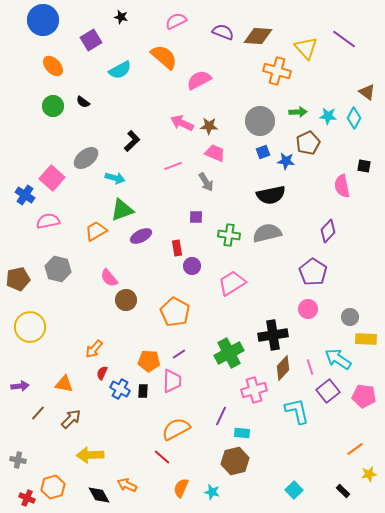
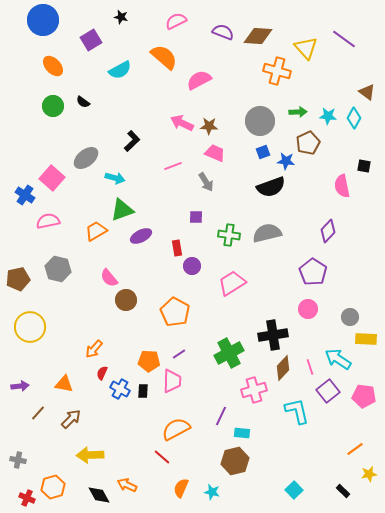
black semicircle at (271, 195): moved 8 px up; rotated 8 degrees counterclockwise
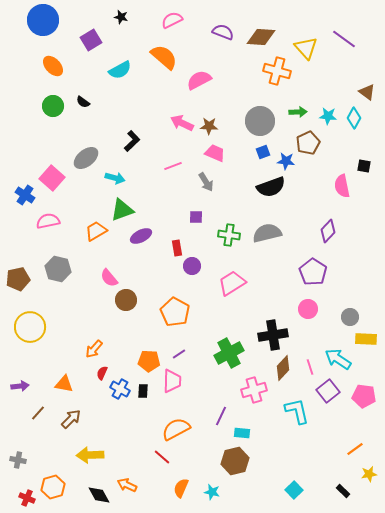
pink semicircle at (176, 21): moved 4 px left, 1 px up
brown diamond at (258, 36): moved 3 px right, 1 px down
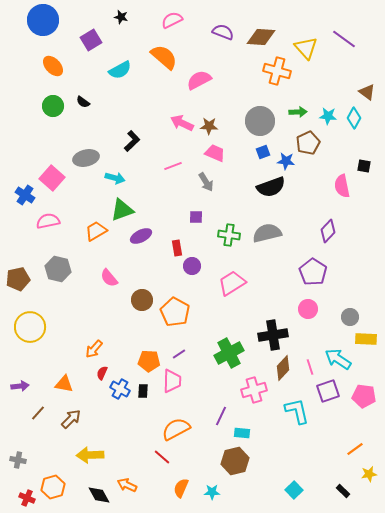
gray ellipse at (86, 158): rotated 25 degrees clockwise
brown circle at (126, 300): moved 16 px right
purple square at (328, 391): rotated 20 degrees clockwise
cyan star at (212, 492): rotated 14 degrees counterclockwise
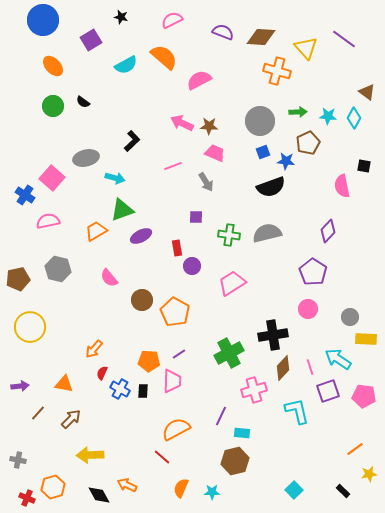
cyan semicircle at (120, 70): moved 6 px right, 5 px up
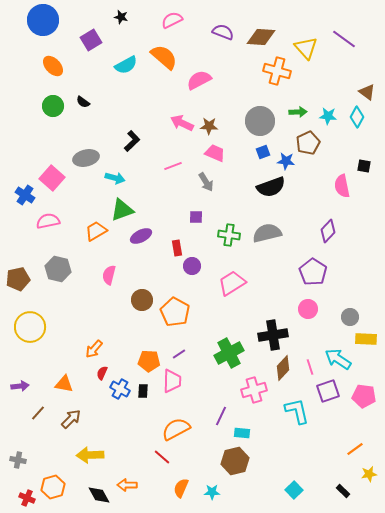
cyan diamond at (354, 118): moved 3 px right, 1 px up
pink semicircle at (109, 278): moved 3 px up; rotated 54 degrees clockwise
orange arrow at (127, 485): rotated 24 degrees counterclockwise
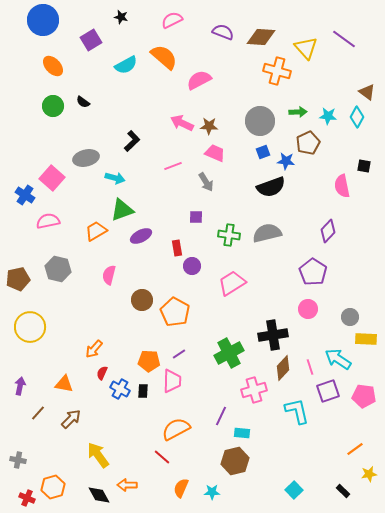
purple arrow at (20, 386): rotated 72 degrees counterclockwise
yellow arrow at (90, 455): moved 8 px right; rotated 56 degrees clockwise
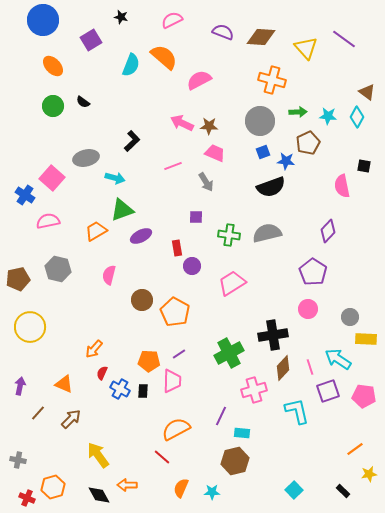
cyan semicircle at (126, 65): moved 5 px right; rotated 40 degrees counterclockwise
orange cross at (277, 71): moved 5 px left, 9 px down
orange triangle at (64, 384): rotated 12 degrees clockwise
